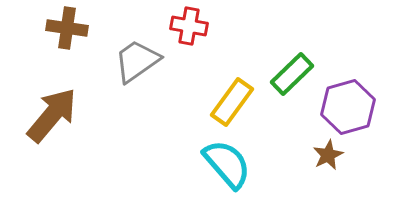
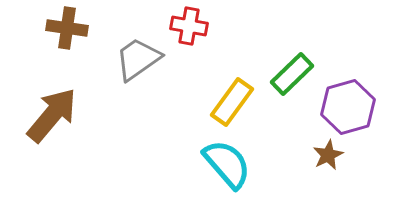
gray trapezoid: moved 1 px right, 2 px up
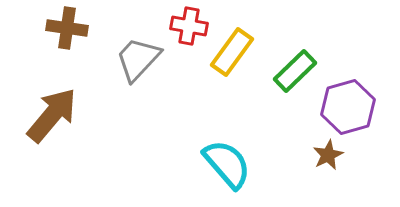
gray trapezoid: rotated 12 degrees counterclockwise
green rectangle: moved 3 px right, 3 px up
yellow rectangle: moved 50 px up
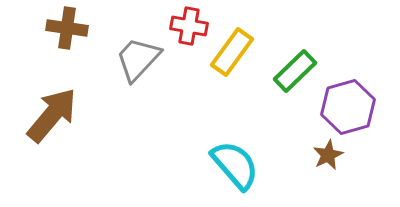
cyan semicircle: moved 8 px right, 1 px down
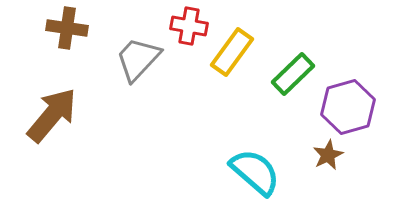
green rectangle: moved 2 px left, 3 px down
cyan semicircle: moved 20 px right, 7 px down; rotated 8 degrees counterclockwise
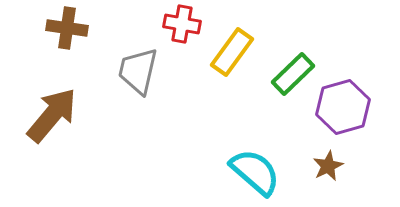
red cross: moved 7 px left, 2 px up
gray trapezoid: moved 12 px down; rotated 30 degrees counterclockwise
purple hexagon: moved 5 px left
brown star: moved 11 px down
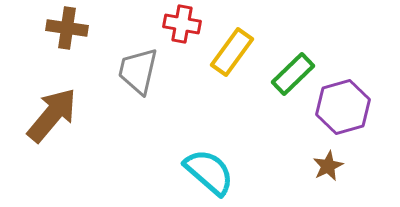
cyan semicircle: moved 46 px left
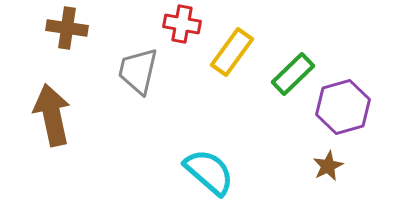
brown arrow: rotated 52 degrees counterclockwise
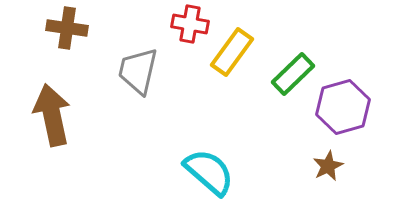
red cross: moved 8 px right
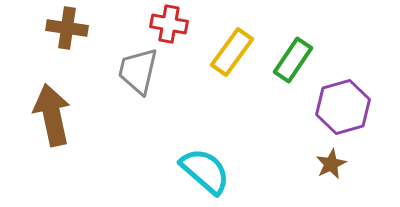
red cross: moved 21 px left
green rectangle: moved 14 px up; rotated 12 degrees counterclockwise
brown star: moved 3 px right, 2 px up
cyan semicircle: moved 4 px left, 1 px up
